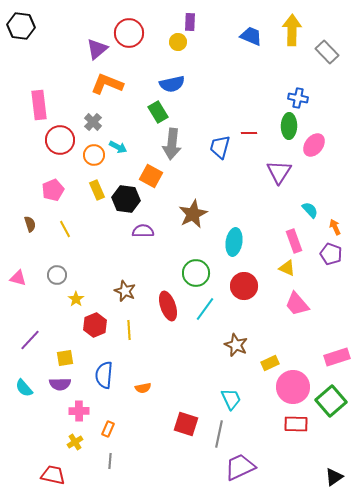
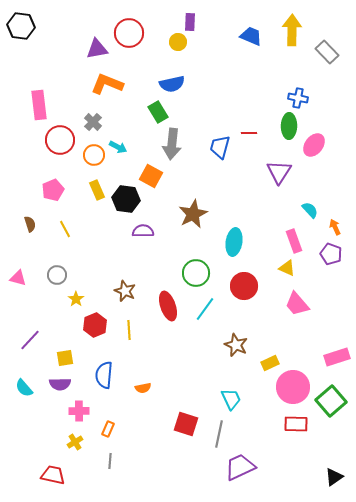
purple triangle at (97, 49): rotated 30 degrees clockwise
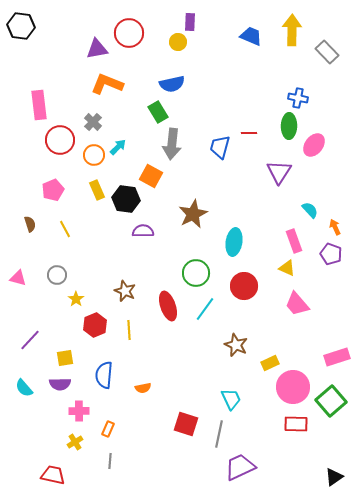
cyan arrow at (118, 147): rotated 72 degrees counterclockwise
